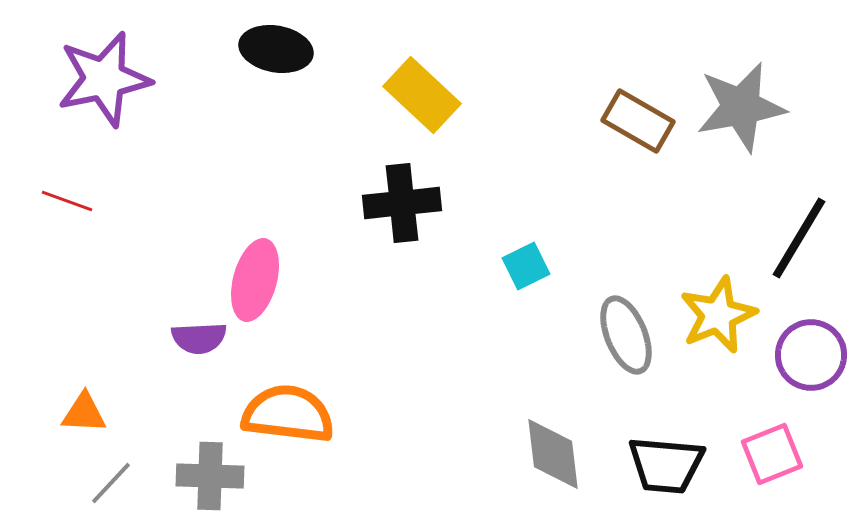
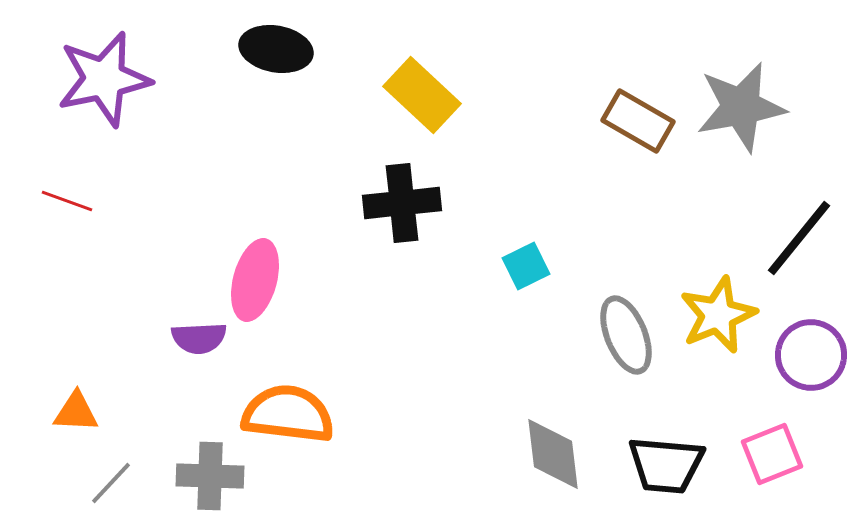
black line: rotated 8 degrees clockwise
orange triangle: moved 8 px left, 1 px up
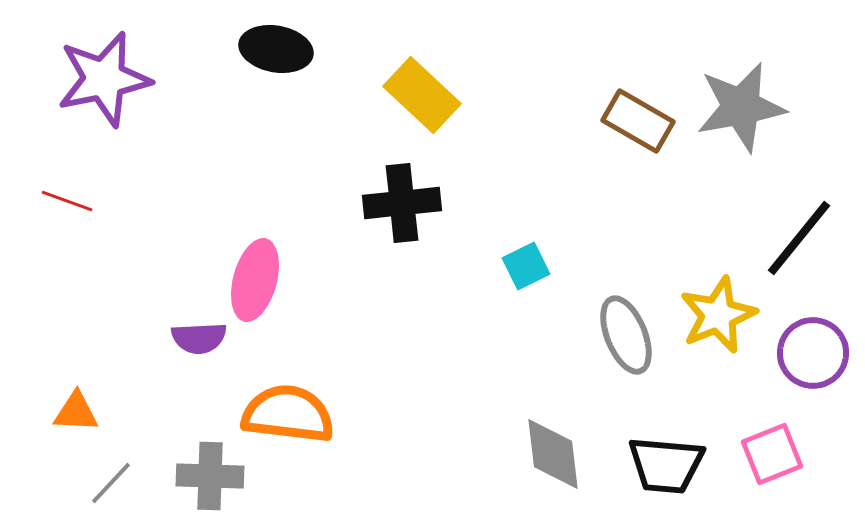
purple circle: moved 2 px right, 2 px up
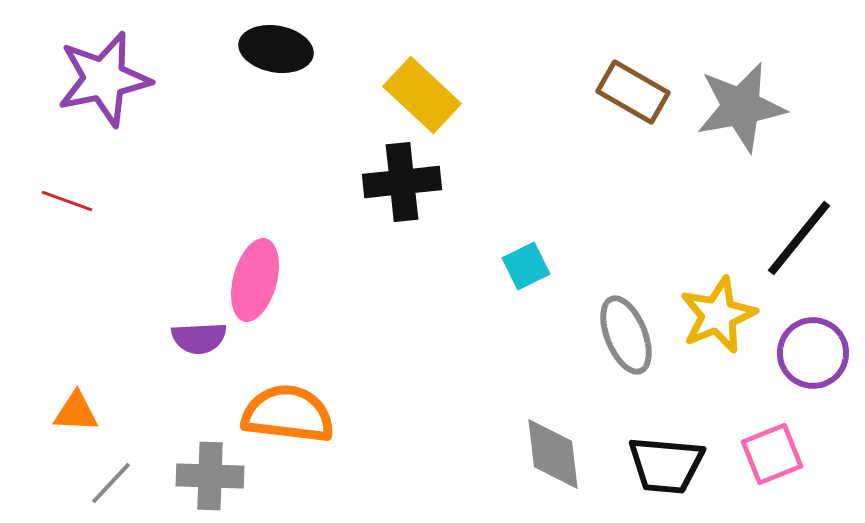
brown rectangle: moved 5 px left, 29 px up
black cross: moved 21 px up
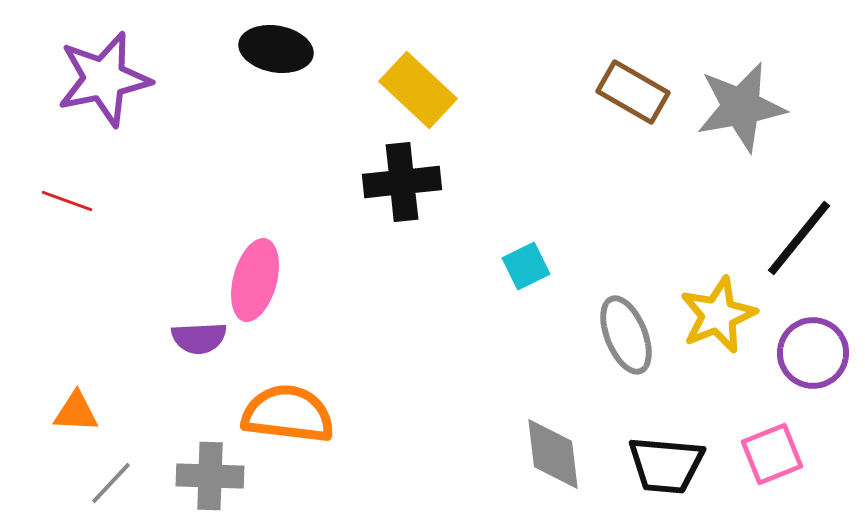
yellow rectangle: moved 4 px left, 5 px up
